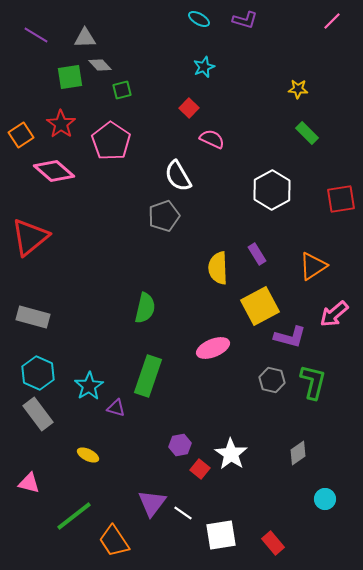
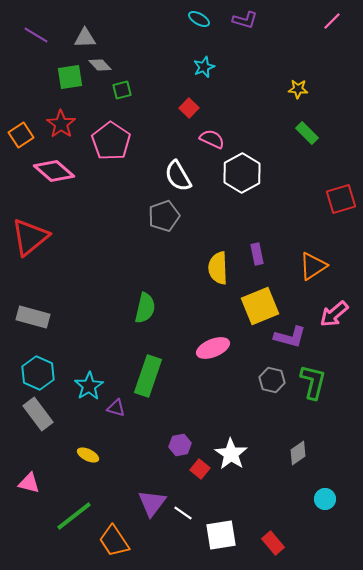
white hexagon at (272, 190): moved 30 px left, 17 px up
red square at (341, 199): rotated 8 degrees counterclockwise
purple rectangle at (257, 254): rotated 20 degrees clockwise
yellow square at (260, 306): rotated 6 degrees clockwise
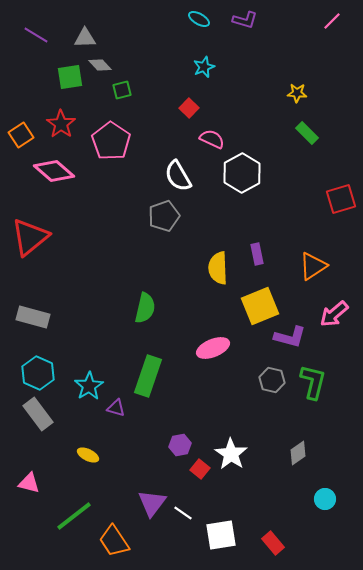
yellow star at (298, 89): moved 1 px left, 4 px down
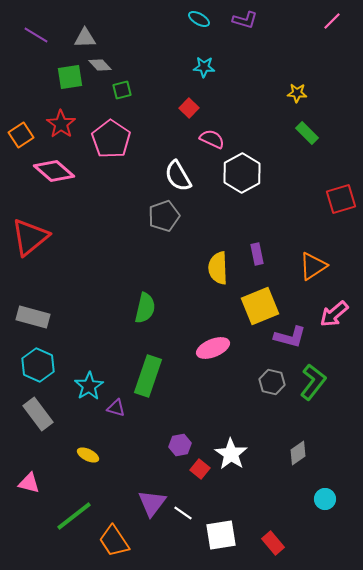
cyan star at (204, 67): rotated 25 degrees clockwise
pink pentagon at (111, 141): moved 2 px up
cyan hexagon at (38, 373): moved 8 px up
gray hexagon at (272, 380): moved 2 px down
green L-shape at (313, 382): rotated 24 degrees clockwise
